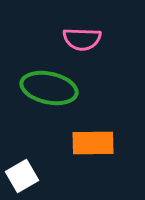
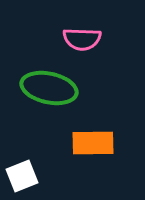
white square: rotated 8 degrees clockwise
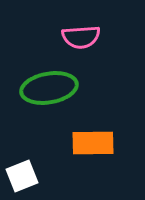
pink semicircle: moved 1 px left, 2 px up; rotated 6 degrees counterclockwise
green ellipse: rotated 22 degrees counterclockwise
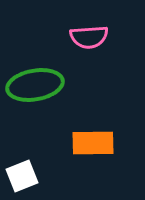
pink semicircle: moved 8 px right
green ellipse: moved 14 px left, 3 px up
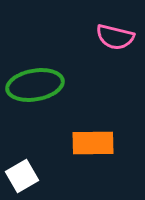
pink semicircle: moved 26 px right; rotated 18 degrees clockwise
white square: rotated 8 degrees counterclockwise
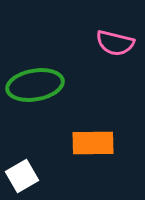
pink semicircle: moved 6 px down
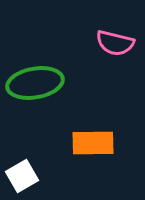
green ellipse: moved 2 px up
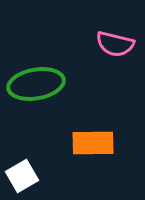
pink semicircle: moved 1 px down
green ellipse: moved 1 px right, 1 px down
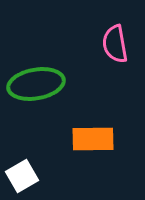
pink semicircle: rotated 66 degrees clockwise
orange rectangle: moved 4 px up
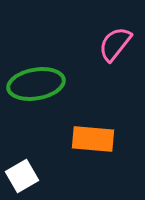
pink semicircle: rotated 48 degrees clockwise
orange rectangle: rotated 6 degrees clockwise
